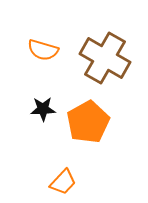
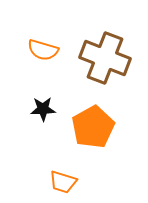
brown cross: rotated 9 degrees counterclockwise
orange pentagon: moved 5 px right, 5 px down
orange trapezoid: rotated 64 degrees clockwise
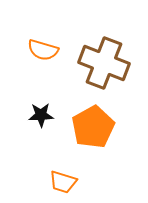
brown cross: moved 1 px left, 5 px down
black star: moved 2 px left, 6 px down
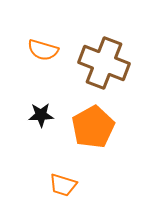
orange trapezoid: moved 3 px down
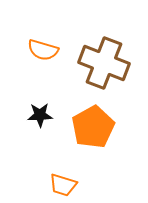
black star: moved 1 px left
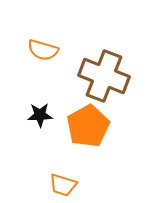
brown cross: moved 13 px down
orange pentagon: moved 5 px left, 1 px up
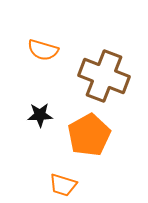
orange pentagon: moved 1 px right, 9 px down
